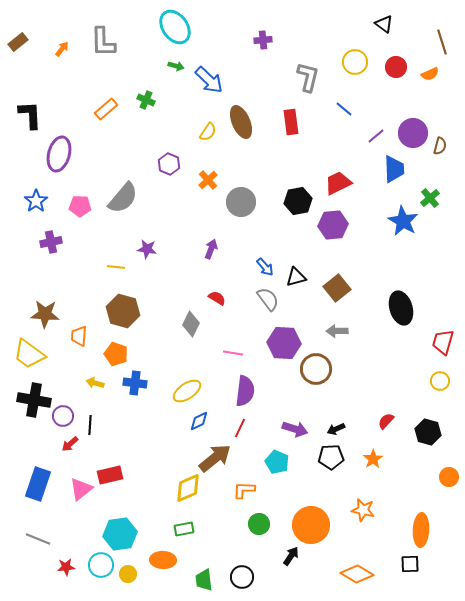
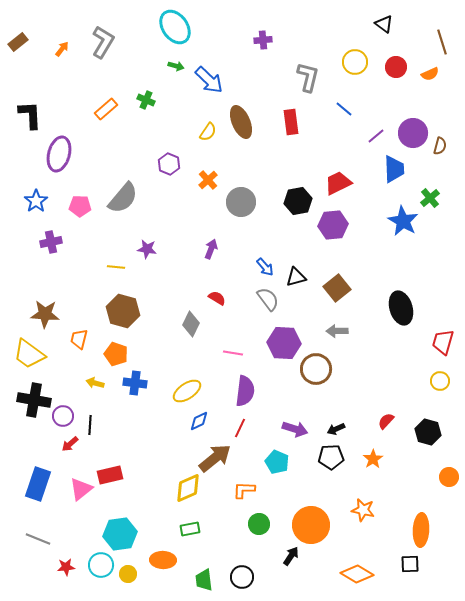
gray L-shape at (103, 42): rotated 148 degrees counterclockwise
orange trapezoid at (79, 336): moved 3 px down; rotated 10 degrees clockwise
green rectangle at (184, 529): moved 6 px right
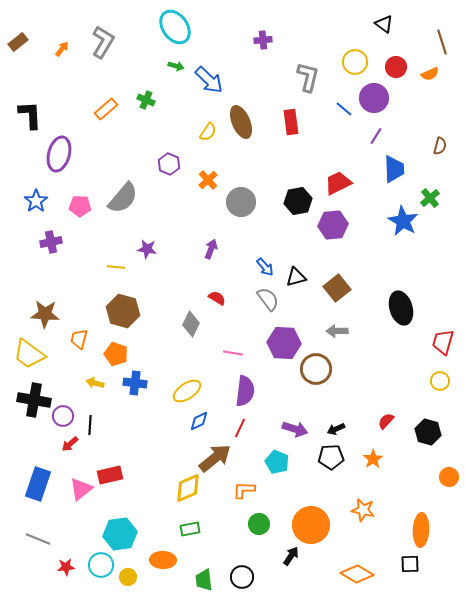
purple circle at (413, 133): moved 39 px left, 35 px up
purple line at (376, 136): rotated 18 degrees counterclockwise
yellow circle at (128, 574): moved 3 px down
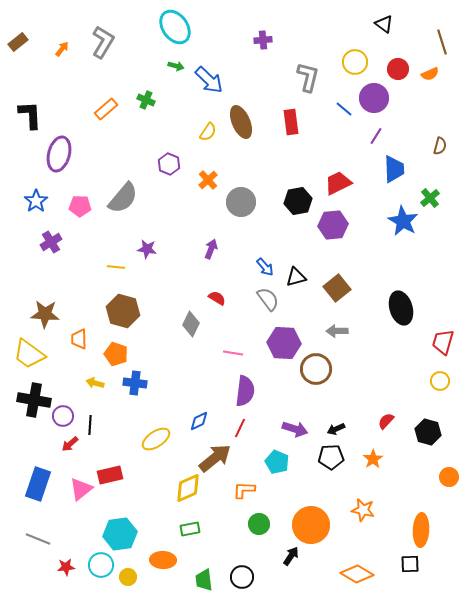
red circle at (396, 67): moved 2 px right, 2 px down
purple cross at (51, 242): rotated 20 degrees counterclockwise
orange trapezoid at (79, 339): rotated 15 degrees counterclockwise
yellow ellipse at (187, 391): moved 31 px left, 48 px down
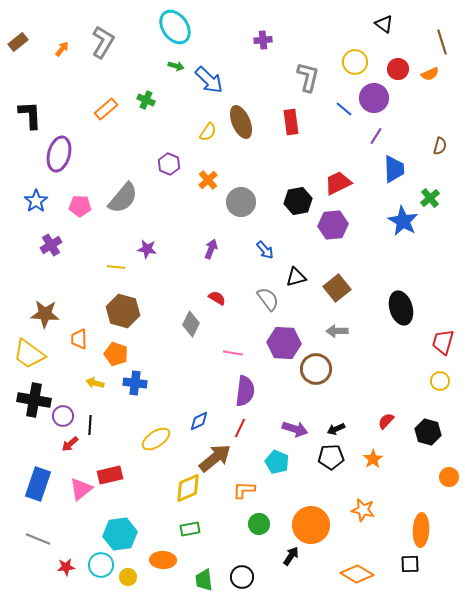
purple cross at (51, 242): moved 3 px down
blue arrow at (265, 267): moved 17 px up
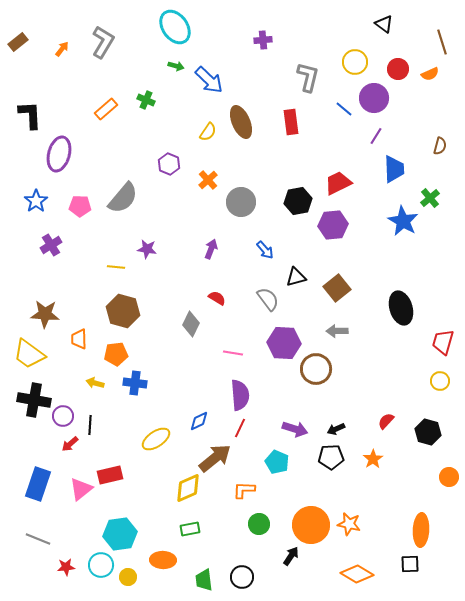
orange pentagon at (116, 354): rotated 25 degrees counterclockwise
purple semicircle at (245, 391): moved 5 px left, 4 px down; rotated 12 degrees counterclockwise
orange star at (363, 510): moved 14 px left, 14 px down
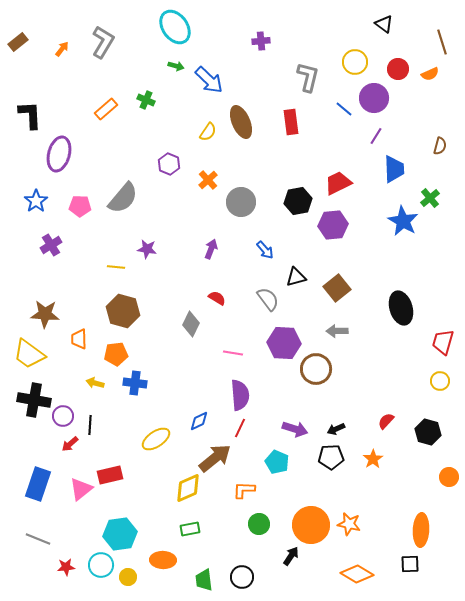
purple cross at (263, 40): moved 2 px left, 1 px down
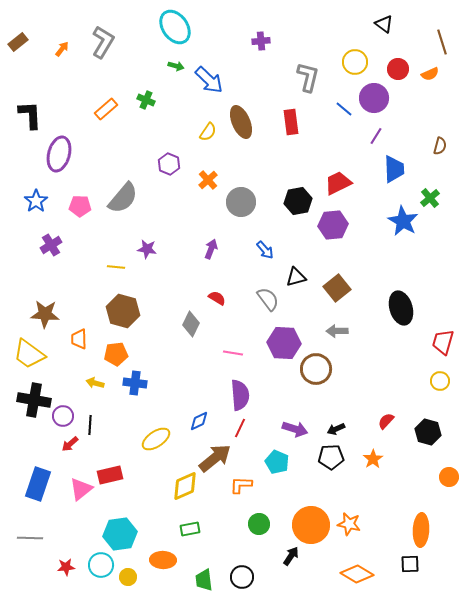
yellow diamond at (188, 488): moved 3 px left, 2 px up
orange L-shape at (244, 490): moved 3 px left, 5 px up
gray line at (38, 539): moved 8 px left, 1 px up; rotated 20 degrees counterclockwise
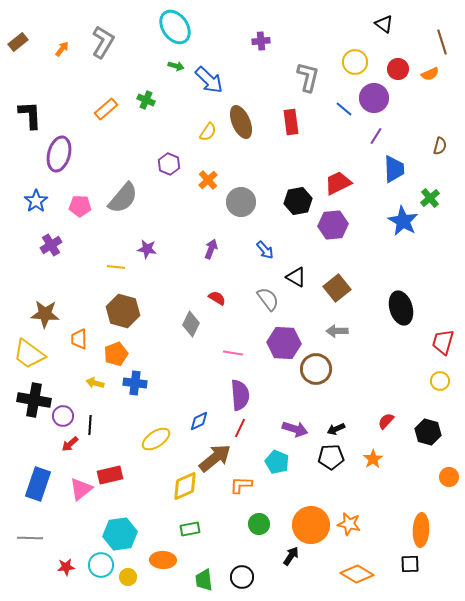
black triangle at (296, 277): rotated 45 degrees clockwise
orange pentagon at (116, 354): rotated 15 degrees counterclockwise
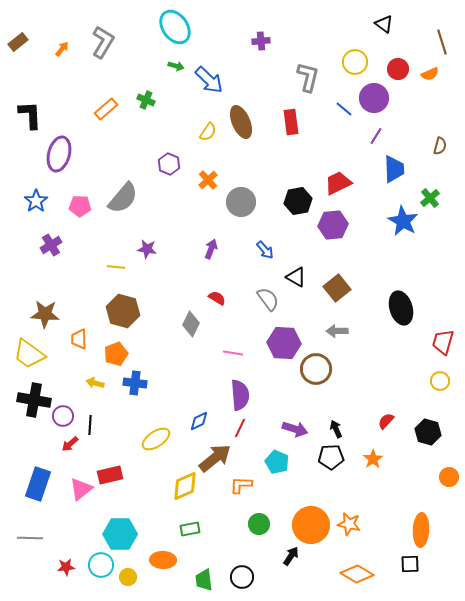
black arrow at (336, 429): rotated 90 degrees clockwise
cyan hexagon at (120, 534): rotated 8 degrees clockwise
